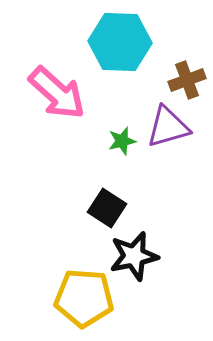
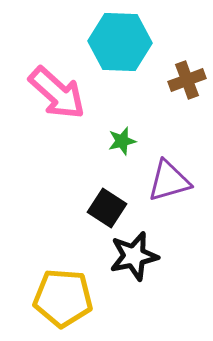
purple triangle: moved 1 px right, 54 px down
yellow pentagon: moved 21 px left
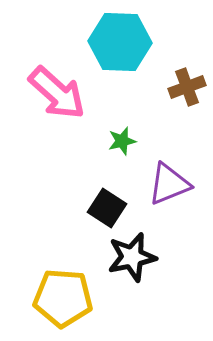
brown cross: moved 7 px down
purple triangle: moved 3 px down; rotated 6 degrees counterclockwise
black star: moved 2 px left, 1 px down
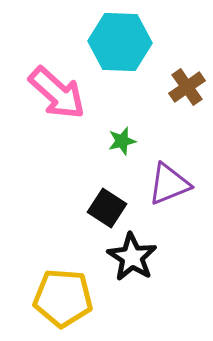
brown cross: rotated 15 degrees counterclockwise
black star: rotated 27 degrees counterclockwise
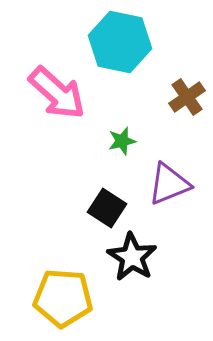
cyan hexagon: rotated 10 degrees clockwise
brown cross: moved 10 px down
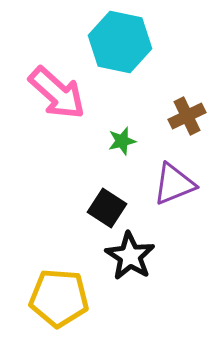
brown cross: moved 19 px down; rotated 9 degrees clockwise
purple triangle: moved 5 px right
black star: moved 2 px left, 1 px up
yellow pentagon: moved 4 px left
